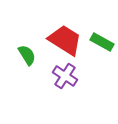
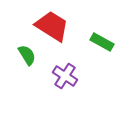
red trapezoid: moved 13 px left, 14 px up
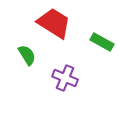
red trapezoid: moved 2 px right, 3 px up
purple cross: moved 2 px down; rotated 10 degrees counterclockwise
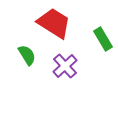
green rectangle: moved 1 px right, 3 px up; rotated 30 degrees clockwise
purple cross: moved 12 px up; rotated 25 degrees clockwise
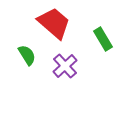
red trapezoid: rotated 9 degrees clockwise
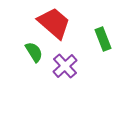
green rectangle: rotated 10 degrees clockwise
green semicircle: moved 7 px right, 3 px up
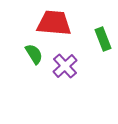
red trapezoid: rotated 36 degrees counterclockwise
green semicircle: moved 2 px down
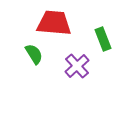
purple cross: moved 12 px right
